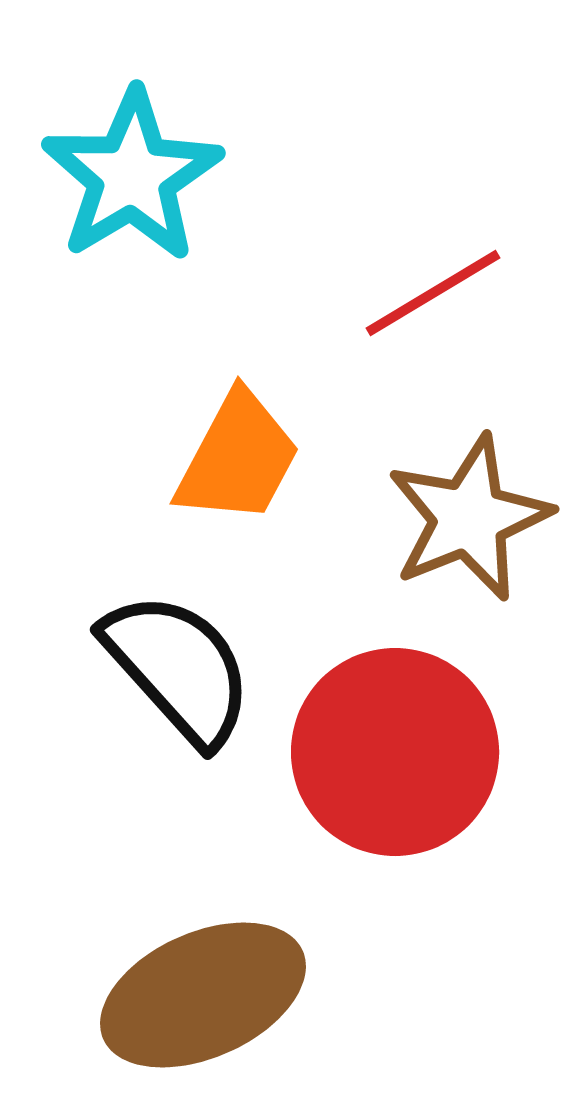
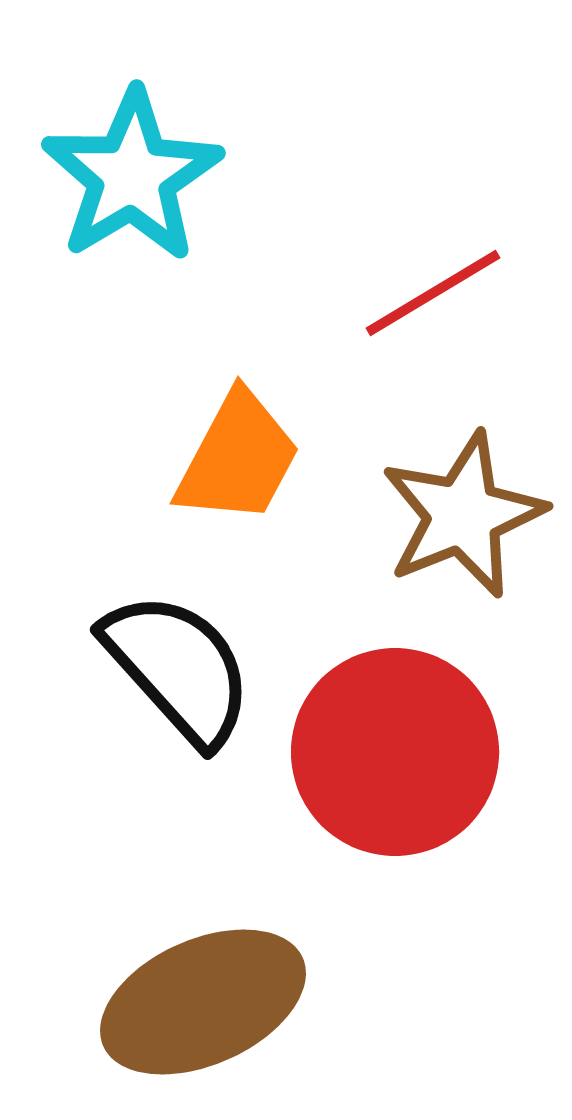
brown star: moved 6 px left, 3 px up
brown ellipse: moved 7 px down
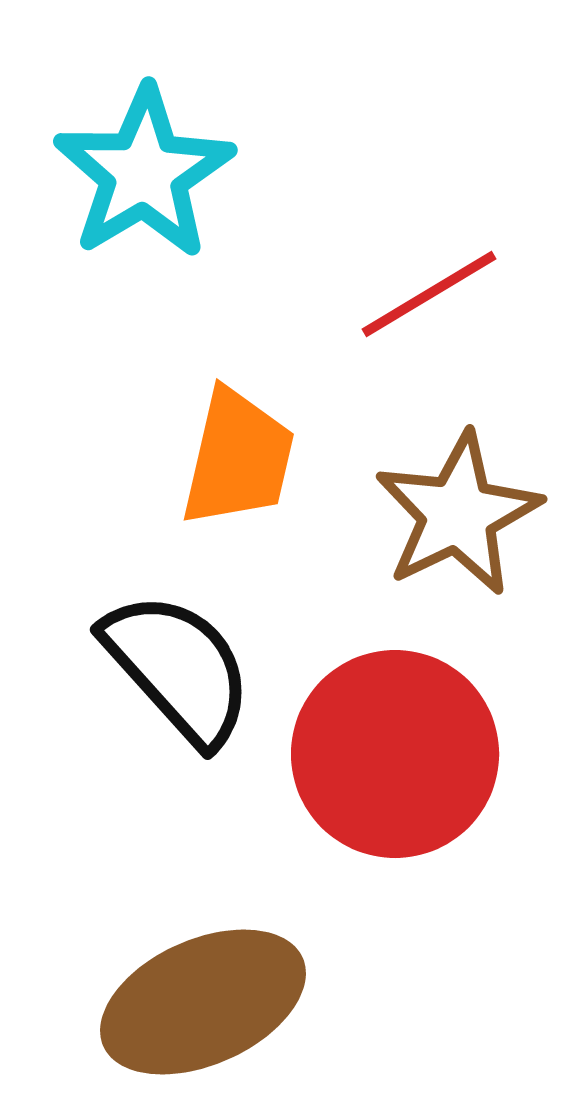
cyan star: moved 12 px right, 3 px up
red line: moved 4 px left, 1 px down
orange trapezoid: rotated 15 degrees counterclockwise
brown star: moved 5 px left, 1 px up; rotated 4 degrees counterclockwise
red circle: moved 2 px down
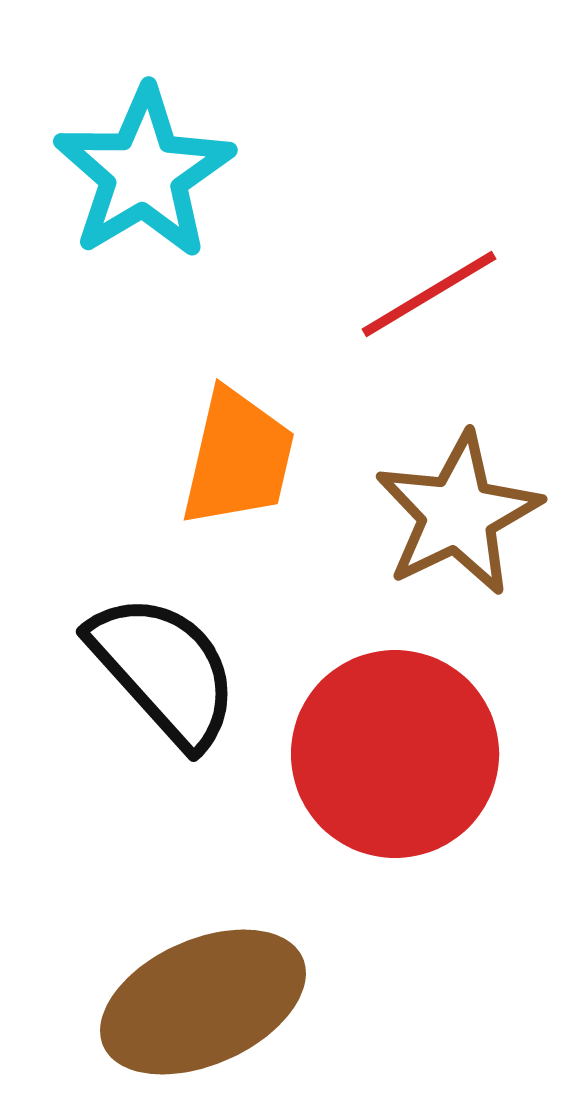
black semicircle: moved 14 px left, 2 px down
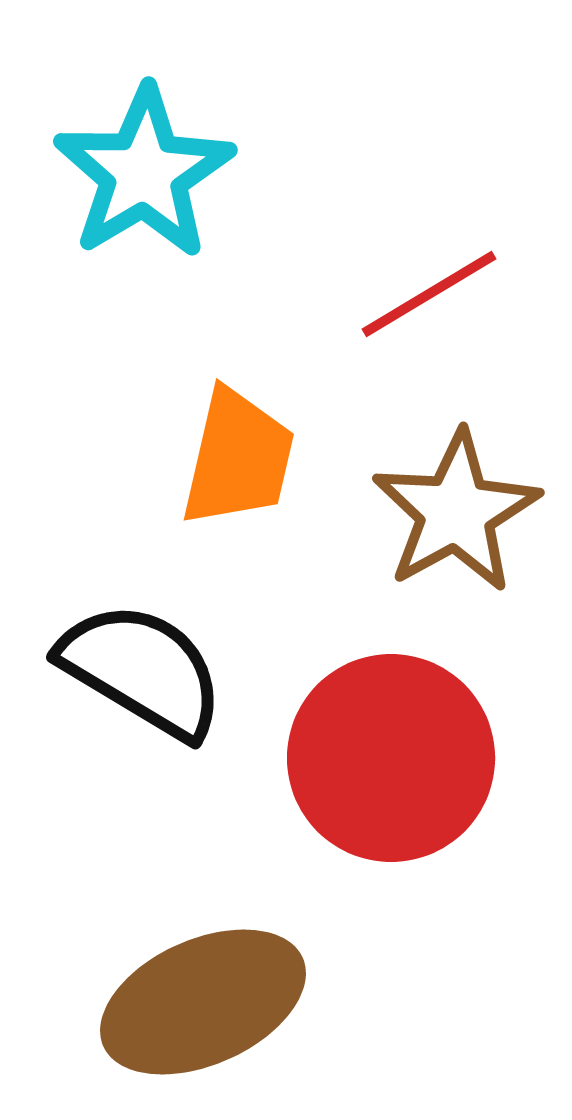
brown star: moved 2 px left, 2 px up; rotated 3 degrees counterclockwise
black semicircle: moved 22 px left; rotated 17 degrees counterclockwise
red circle: moved 4 px left, 4 px down
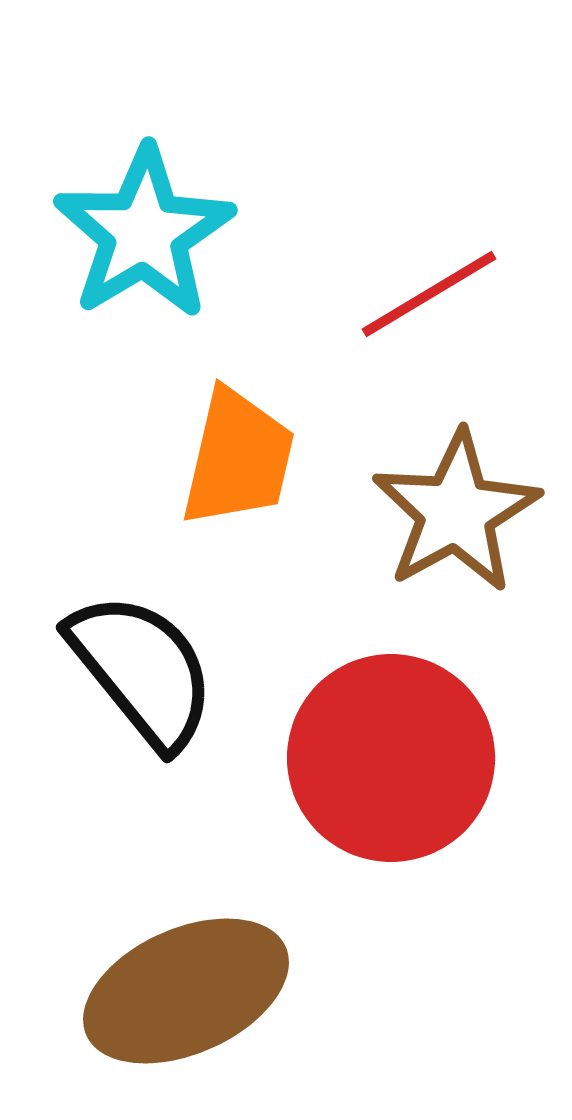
cyan star: moved 60 px down
black semicircle: rotated 20 degrees clockwise
brown ellipse: moved 17 px left, 11 px up
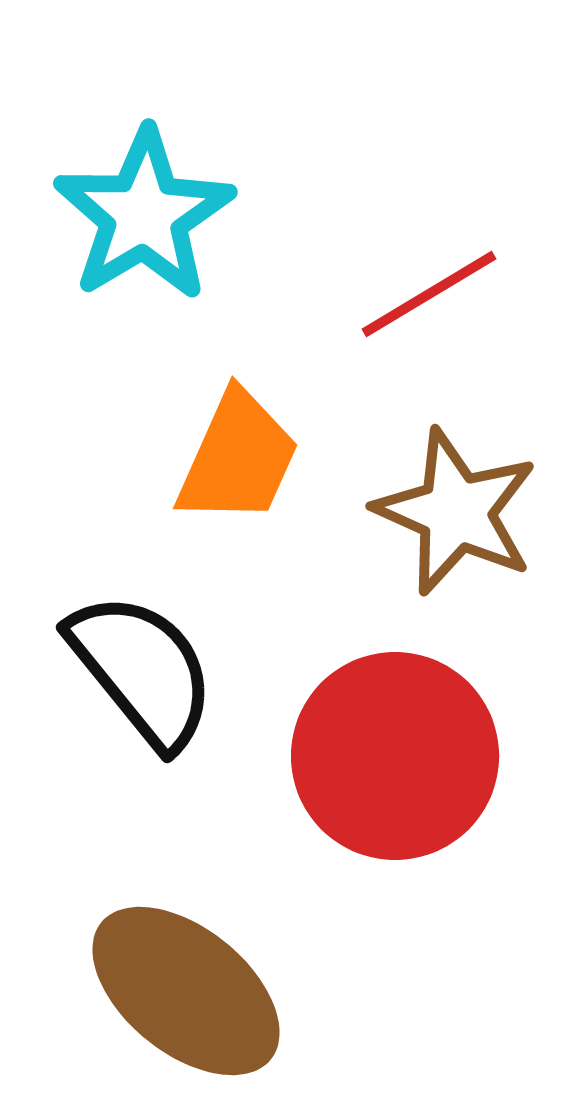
cyan star: moved 18 px up
orange trapezoid: rotated 11 degrees clockwise
brown star: rotated 19 degrees counterclockwise
red circle: moved 4 px right, 2 px up
brown ellipse: rotated 63 degrees clockwise
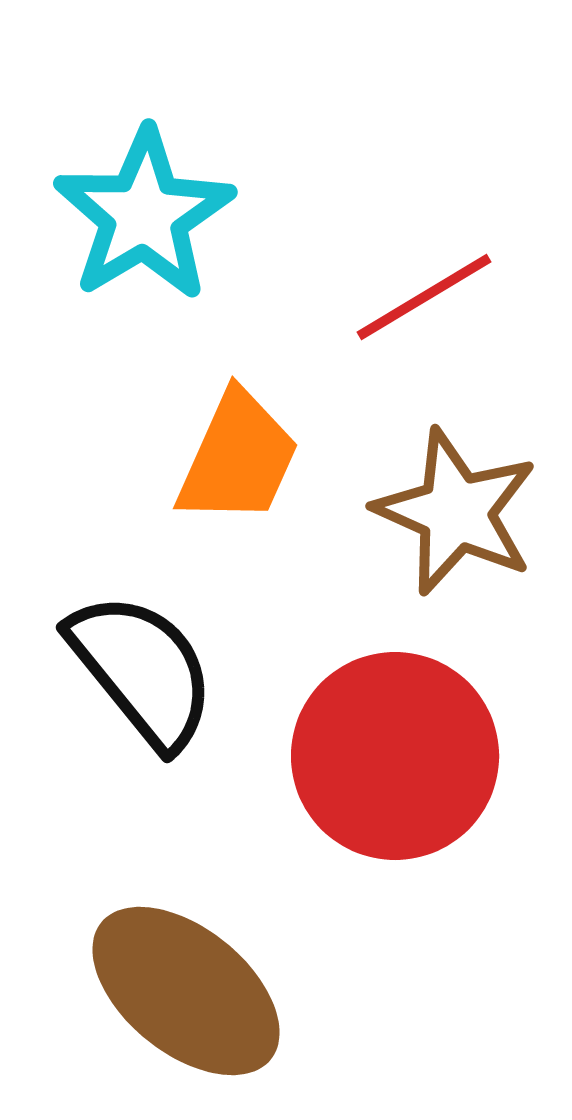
red line: moved 5 px left, 3 px down
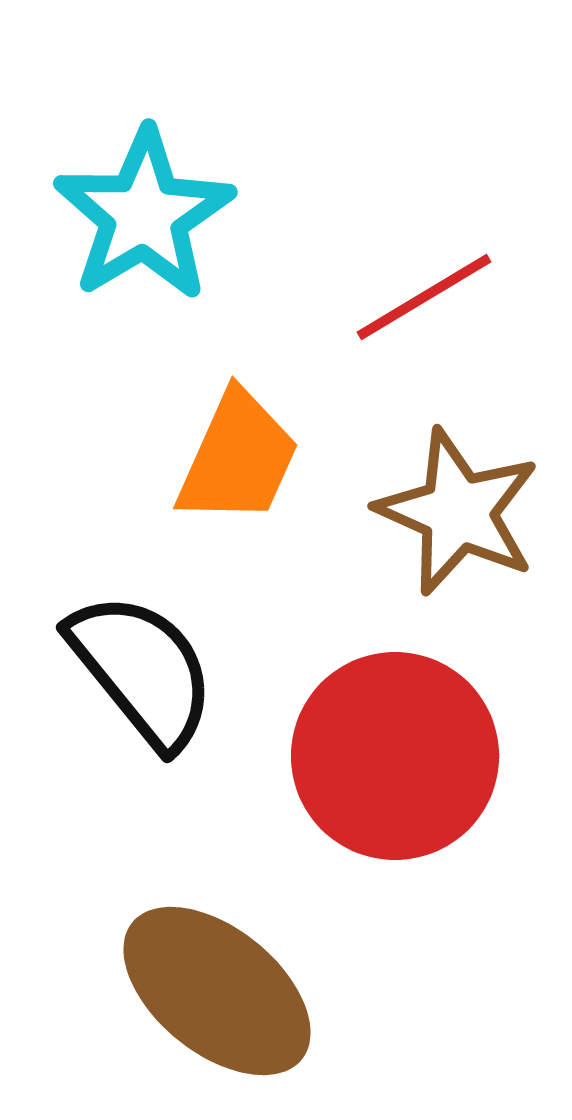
brown star: moved 2 px right
brown ellipse: moved 31 px right
